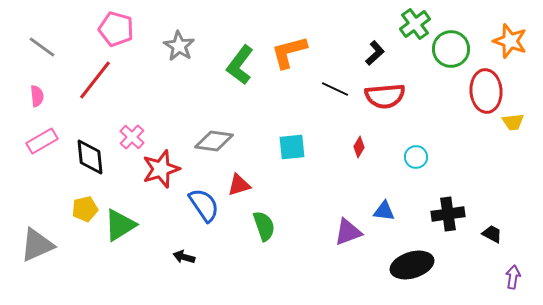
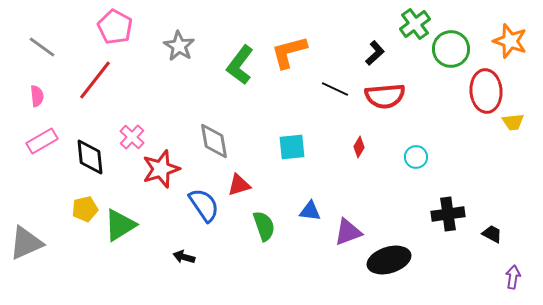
pink pentagon: moved 1 px left, 2 px up; rotated 12 degrees clockwise
gray diamond: rotated 72 degrees clockwise
blue triangle: moved 74 px left
gray triangle: moved 11 px left, 2 px up
black ellipse: moved 23 px left, 5 px up
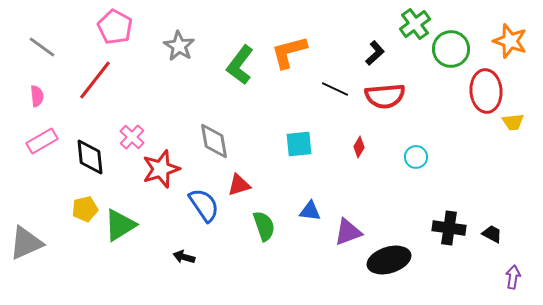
cyan square: moved 7 px right, 3 px up
black cross: moved 1 px right, 14 px down; rotated 16 degrees clockwise
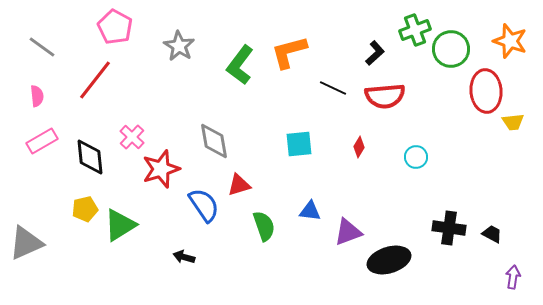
green cross: moved 6 px down; rotated 16 degrees clockwise
black line: moved 2 px left, 1 px up
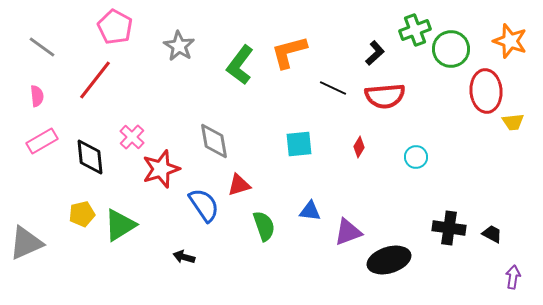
yellow pentagon: moved 3 px left, 5 px down
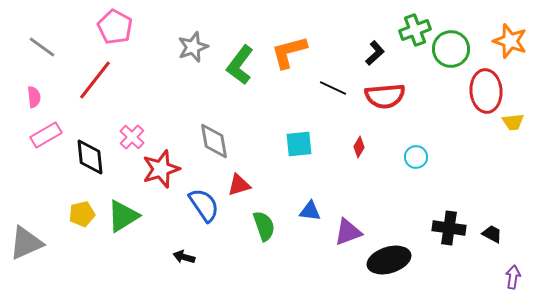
gray star: moved 14 px right, 1 px down; rotated 20 degrees clockwise
pink semicircle: moved 3 px left, 1 px down
pink rectangle: moved 4 px right, 6 px up
green triangle: moved 3 px right, 9 px up
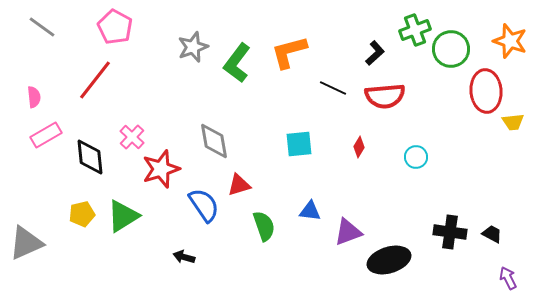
gray line: moved 20 px up
green L-shape: moved 3 px left, 2 px up
black cross: moved 1 px right, 4 px down
purple arrow: moved 5 px left, 1 px down; rotated 35 degrees counterclockwise
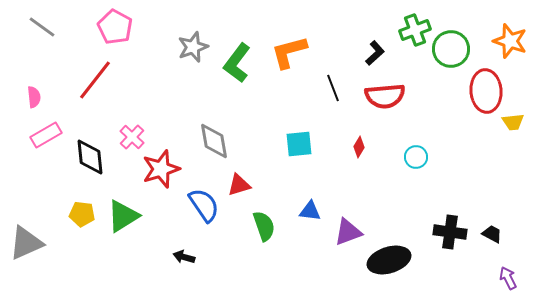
black line: rotated 44 degrees clockwise
yellow pentagon: rotated 20 degrees clockwise
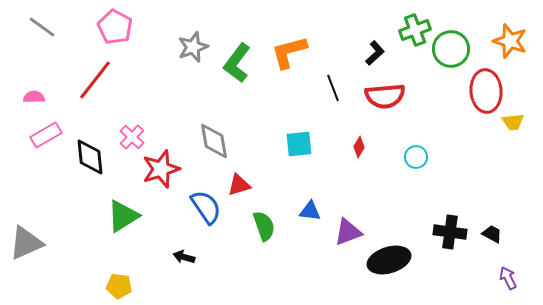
pink semicircle: rotated 85 degrees counterclockwise
blue semicircle: moved 2 px right, 2 px down
yellow pentagon: moved 37 px right, 72 px down
